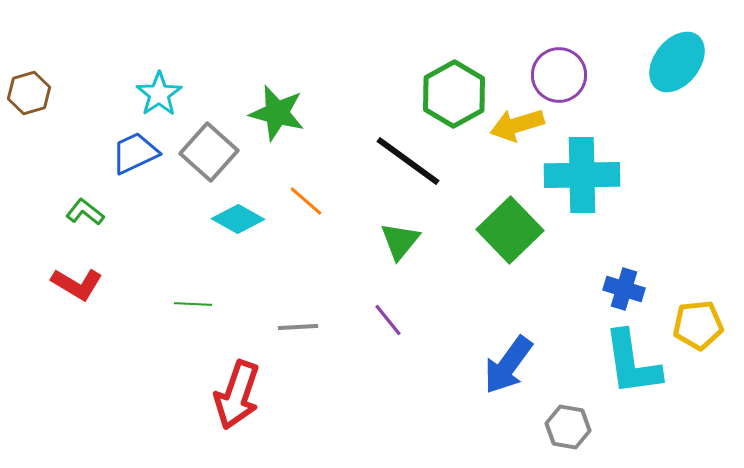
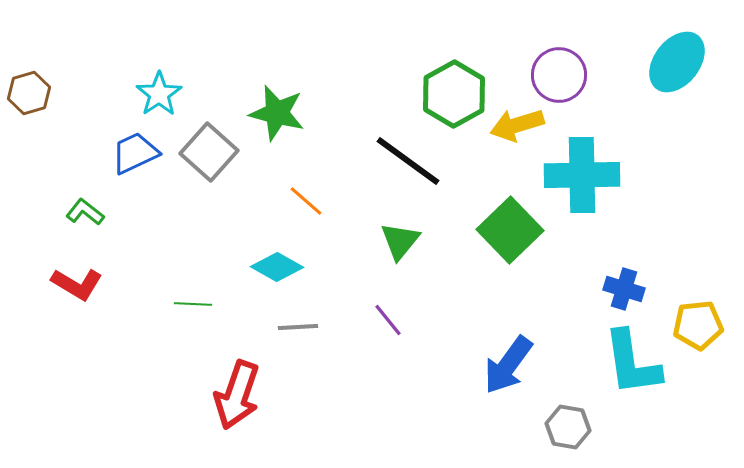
cyan diamond: moved 39 px right, 48 px down
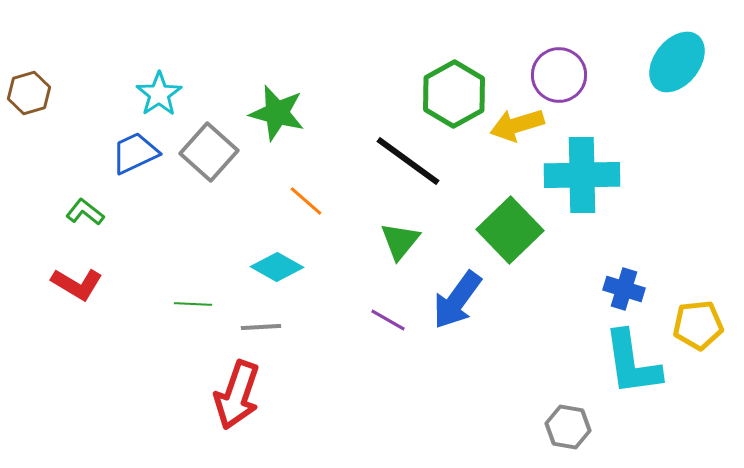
purple line: rotated 21 degrees counterclockwise
gray line: moved 37 px left
blue arrow: moved 51 px left, 65 px up
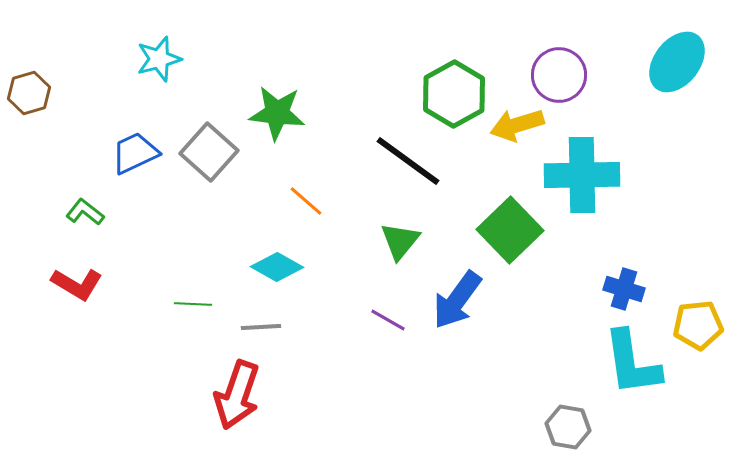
cyan star: moved 35 px up; rotated 18 degrees clockwise
green star: rotated 8 degrees counterclockwise
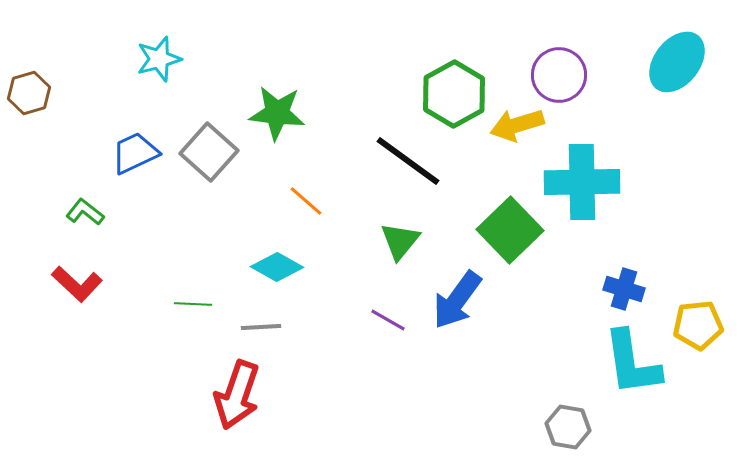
cyan cross: moved 7 px down
red L-shape: rotated 12 degrees clockwise
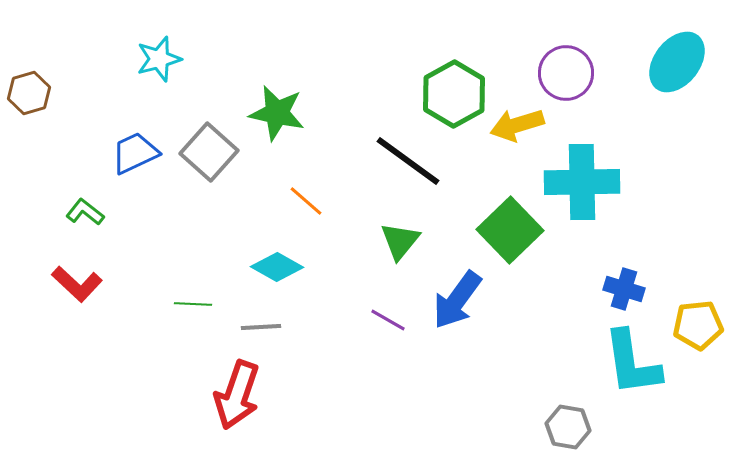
purple circle: moved 7 px right, 2 px up
green star: rotated 6 degrees clockwise
